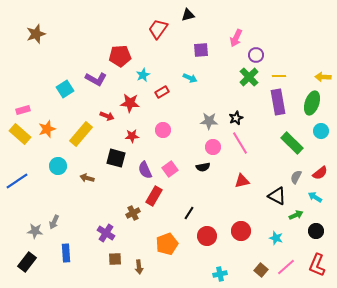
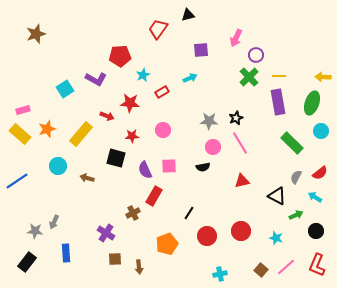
cyan arrow at (190, 78): rotated 48 degrees counterclockwise
pink square at (170, 169): moved 1 px left, 3 px up; rotated 35 degrees clockwise
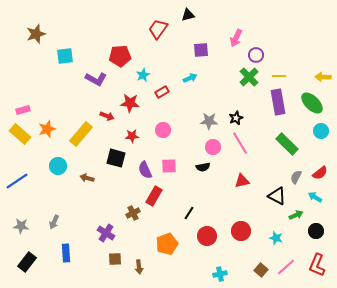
cyan square at (65, 89): moved 33 px up; rotated 24 degrees clockwise
green ellipse at (312, 103): rotated 65 degrees counterclockwise
green rectangle at (292, 143): moved 5 px left, 1 px down
gray star at (35, 231): moved 14 px left, 5 px up
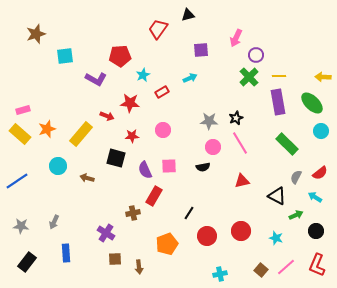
brown cross at (133, 213): rotated 16 degrees clockwise
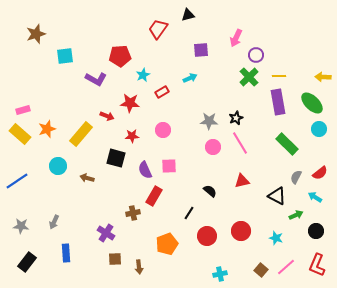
cyan circle at (321, 131): moved 2 px left, 2 px up
black semicircle at (203, 167): moved 7 px right, 24 px down; rotated 128 degrees counterclockwise
